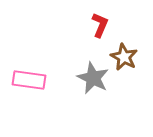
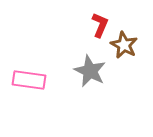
brown star: moved 12 px up
gray star: moved 3 px left, 7 px up
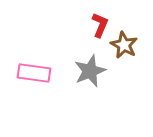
gray star: rotated 24 degrees clockwise
pink rectangle: moved 5 px right, 7 px up
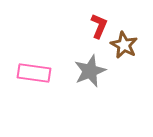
red L-shape: moved 1 px left, 1 px down
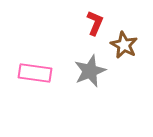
red L-shape: moved 4 px left, 3 px up
pink rectangle: moved 1 px right
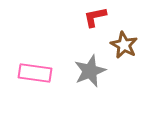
red L-shape: moved 6 px up; rotated 125 degrees counterclockwise
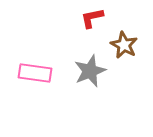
red L-shape: moved 3 px left, 1 px down
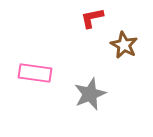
gray star: moved 23 px down
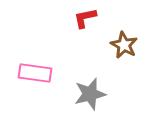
red L-shape: moved 7 px left
gray star: rotated 8 degrees clockwise
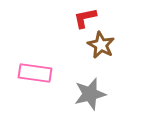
brown star: moved 23 px left
